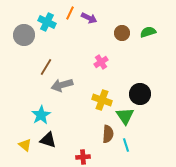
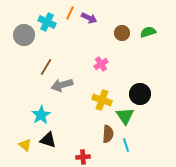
pink cross: moved 2 px down
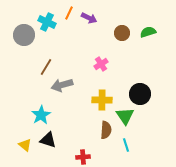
orange line: moved 1 px left
yellow cross: rotated 18 degrees counterclockwise
brown semicircle: moved 2 px left, 4 px up
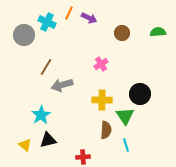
green semicircle: moved 10 px right; rotated 14 degrees clockwise
black triangle: rotated 30 degrees counterclockwise
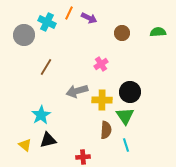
gray arrow: moved 15 px right, 6 px down
black circle: moved 10 px left, 2 px up
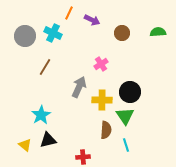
purple arrow: moved 3 px right, 2 px down
cyan cross: moved 6 px right, 11 px down
gray circle: moved 1 px right, 1 px down
brown line: moved 1 px left
gray arrow: moved 2 px right, 4 px up; rotated 130 degrees clockwise
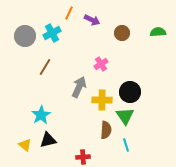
cyan cross: moved 1 px left; rotated 36 degrees clockwise
